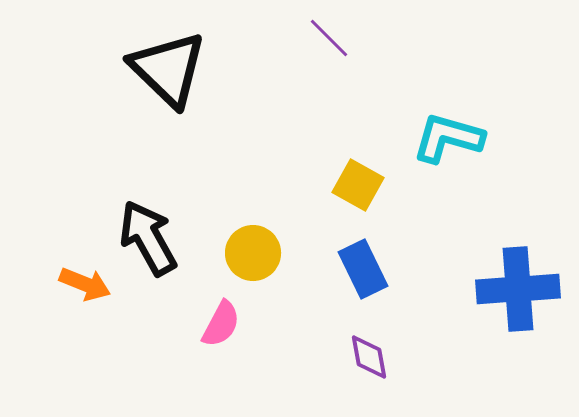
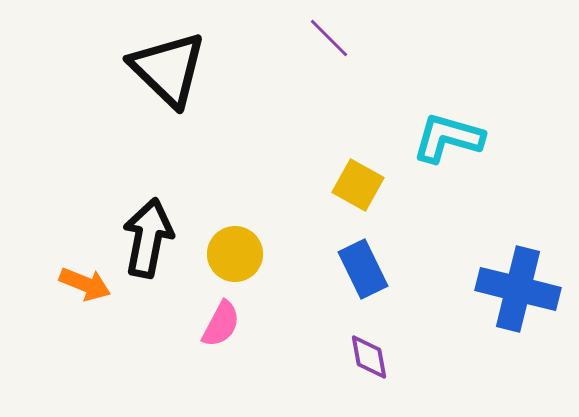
black arrow: rotated 40 degrees clockwise
yellow circle: moved 18 px left, 1 px down
blue cross: rotated 18 degrees clockwise
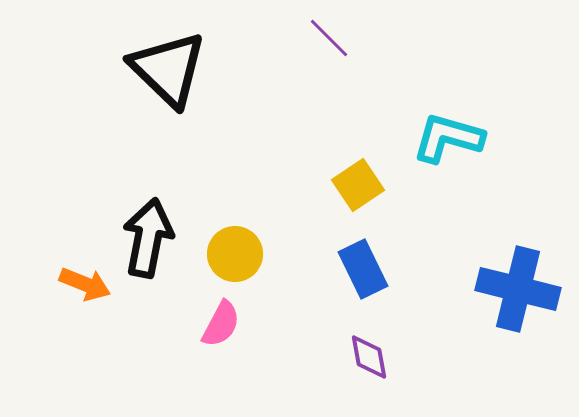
yellow square: rotated 27 degrees clockwise
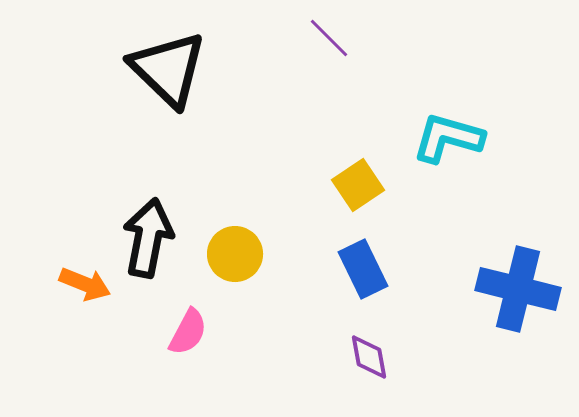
pink semicircle: moved 33 px left, 8 px down
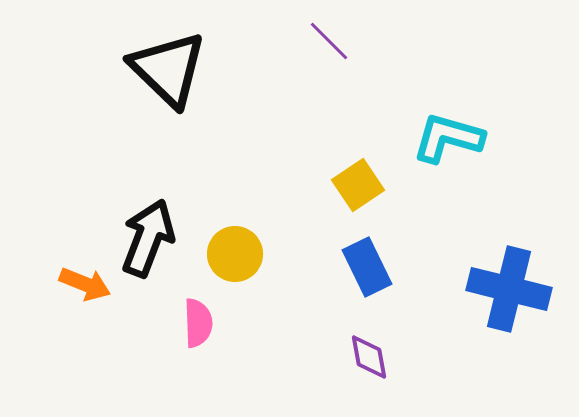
purple line: moved 3 px down
black arrow: rotated 10 degrees clockwise
blue rectangle: moved 4 px right, 2 px up
blue cross: moved 9 px left
pink semicircle: moved 10 px right, 9 px up; rotated 30 degrees counterclockwise
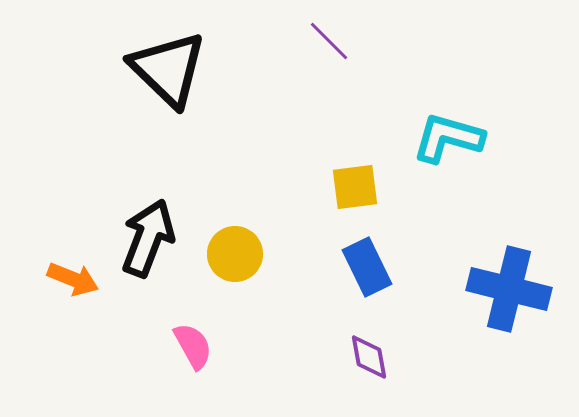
yellow square: moved 3 px left, 2 px down; rotated 27 degrees clockwise
orange arrow: moved 12 px left, 5 px up
pink semicircle: moved 5 px left, 23 px down; rotated 27 degrees counterclockwise
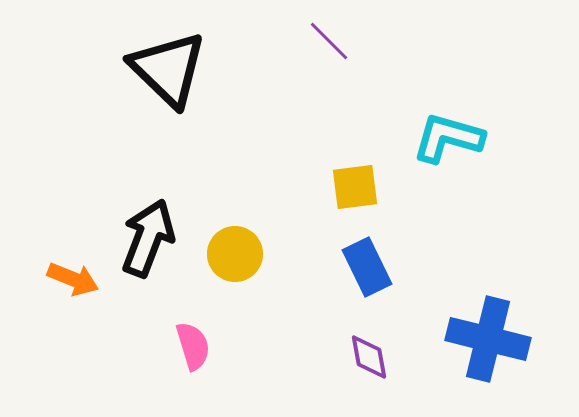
blue cross: moved 21 px left, 50 px down
pink semicircle: rotated 12 degrees clockwise
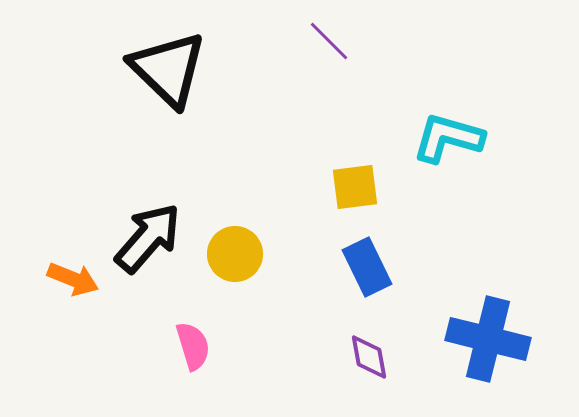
black arrow: rotated 20 degrees clockwise
